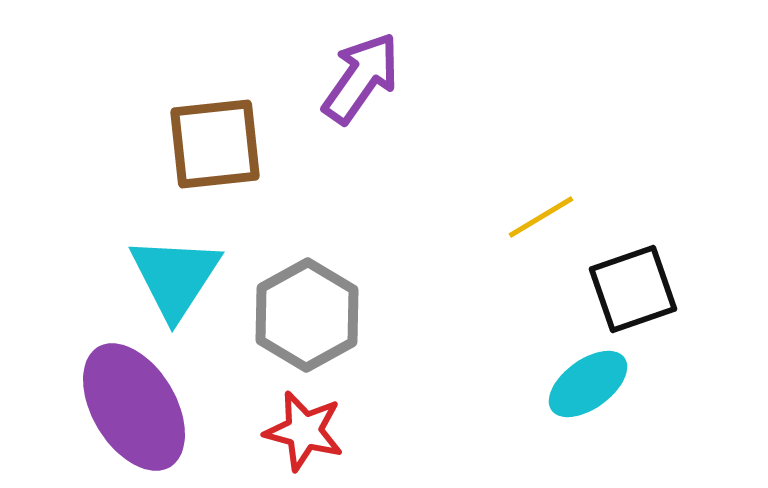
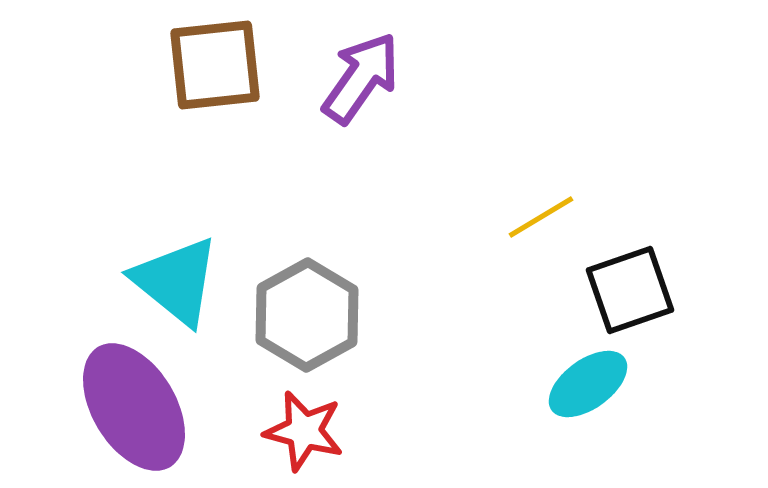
brown square: moved 79 px up
cyan triangle: moved 1 px right, 4 px down; rotated 24 degrees counterclockwise
black square: moved 3 px left, 1 px down
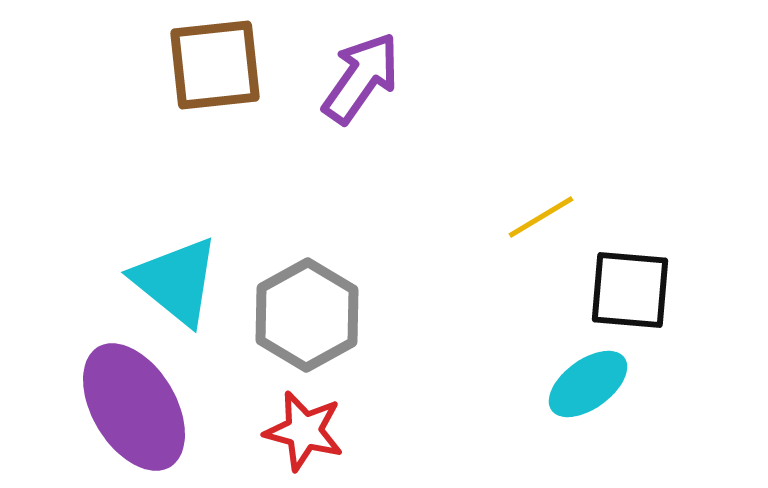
black square: rotated 24 degrees clockwise
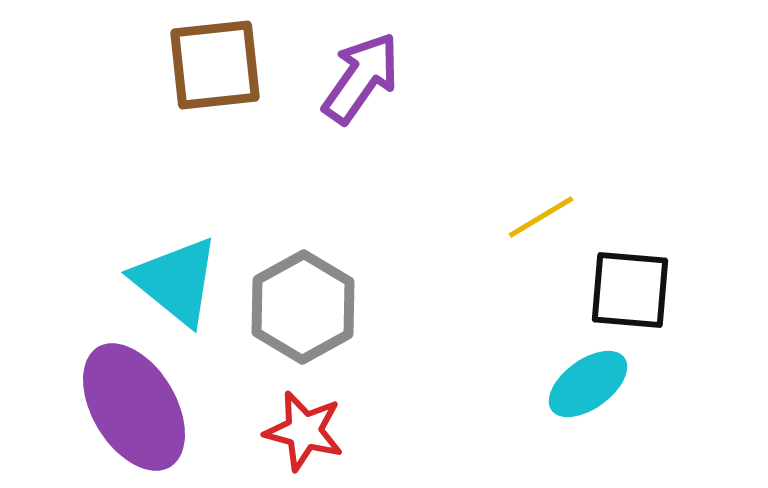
gray hexagon: moved 4 px left, 8 px up
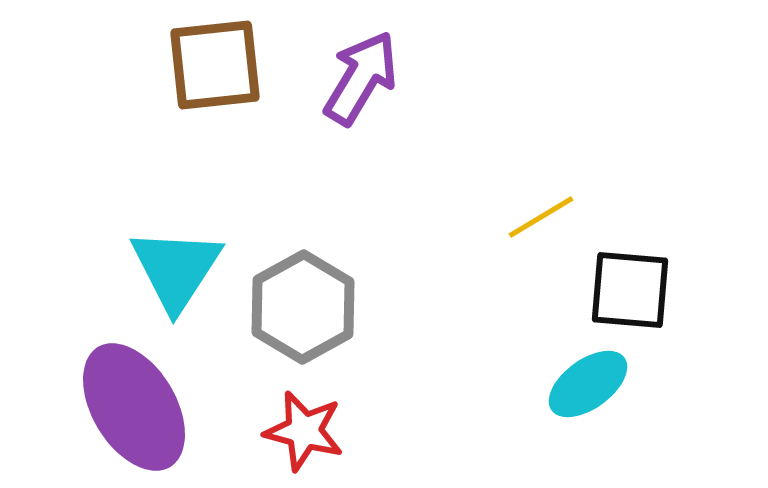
purple arrow: rotated 4 degrees counterclockwise
cyan triangle: moved 12 px up; rotated 24 degrees clockwise
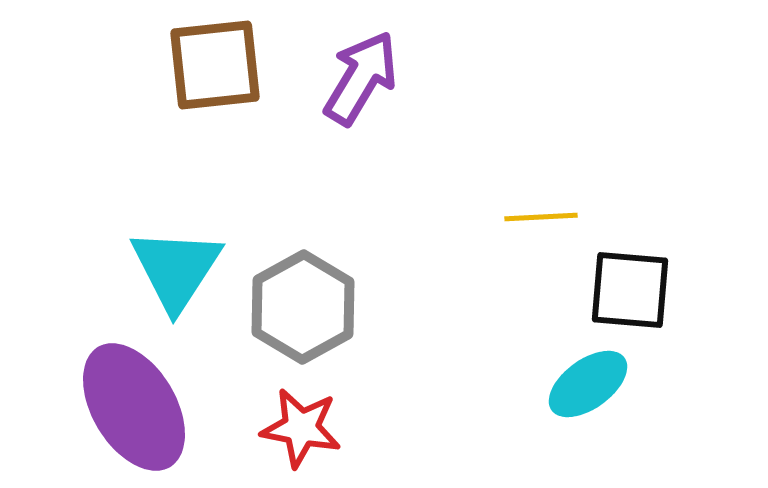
yellow line: rotated 28 degrees clockwise
red star: moved 3 px left, 3 px up; rotated 4 degrees counterclockwise
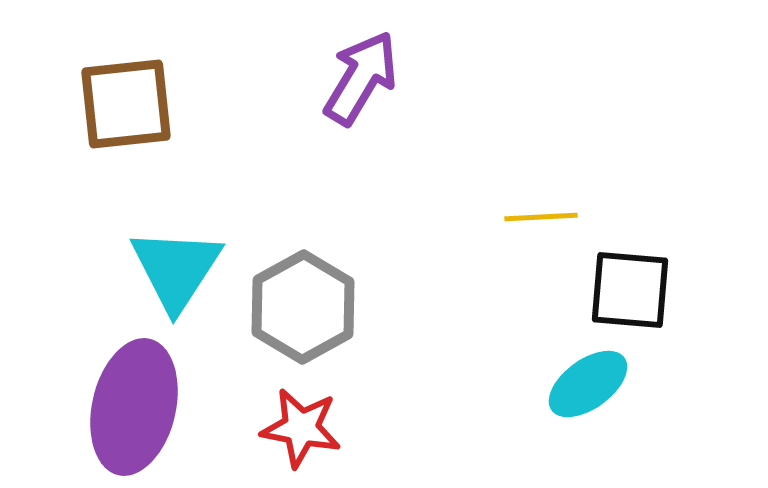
brown square: moved 89 px left, 39 px down
purple ellipse: rotated 44 degrees clockwise
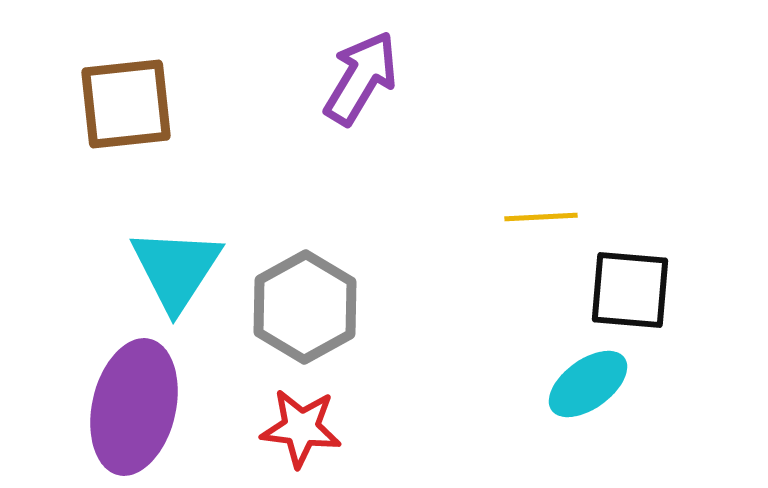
gray hexagon: moved 2 px right
red star: rotated 4 degrees counterclockwise
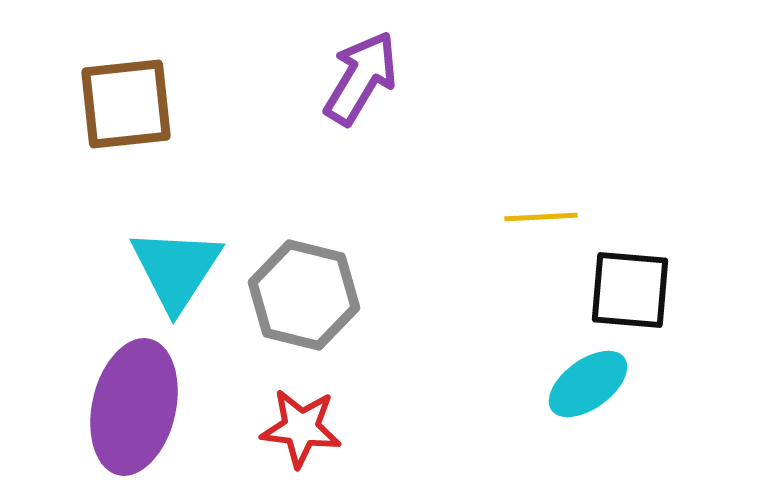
gray hexagon: moved 1 px left, 12 px up; rotated 17 degrees counterclockwise
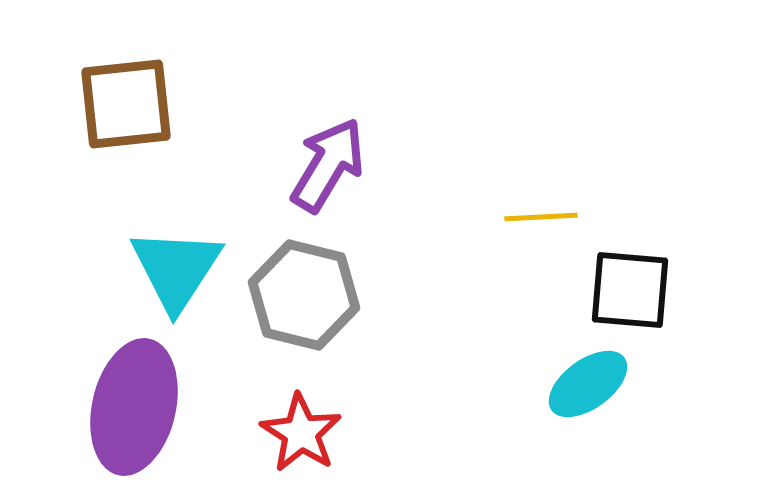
purple arrow: moved 33 px left, 87 px down
red star: moved 5 px down; rotated 26 degrees clockwise
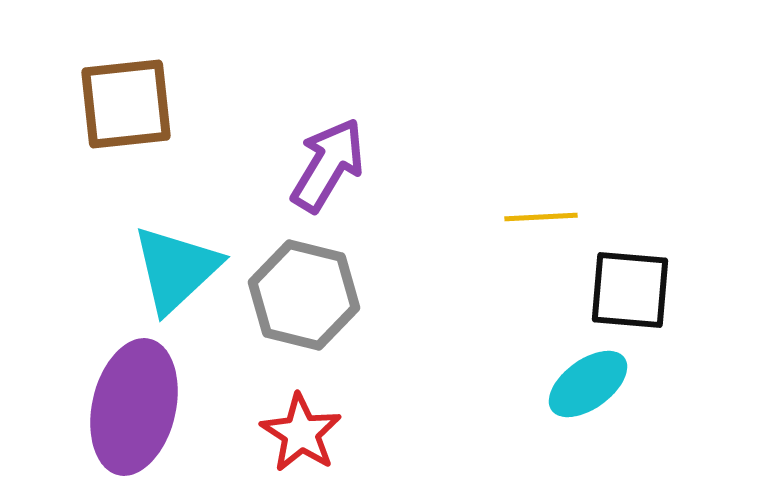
cyan triangle: rotated 14 degrees clockwise
